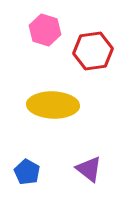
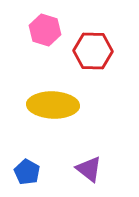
red hexagon: rotated 9 degrees clockwise
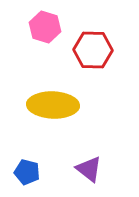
pink hexagon: moved 3 px up
red hexagon: moved 1 px up
blue pentagon: rotated 15 degrees counterclockwise
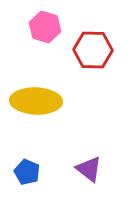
yellow ellipse: moved 17 px left, 4 px up
blue pentagon: rotated 10 degrees clockwise
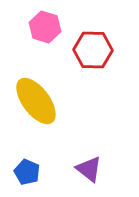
yellow ellipse: rotated 51 degrees clockwise
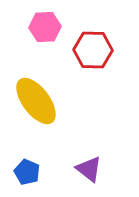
pink hexagon: rotated 20 degrees counterclockwise
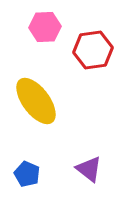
red hexagon: rotated 9 degrees counterclockwise
blue pentagon: moved 2 px down
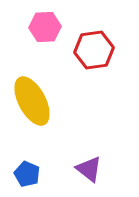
red hexagon: moved 1 px right
yellow ellipse: moved 4 px left; rotated 9 degrees clockwise
